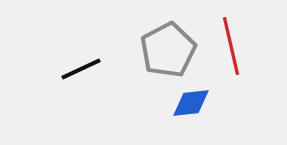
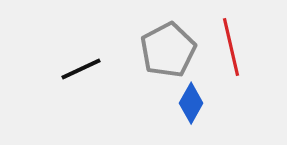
red line: moved 1 px down
blue diamond: rotated 54 degrees counterclockwise
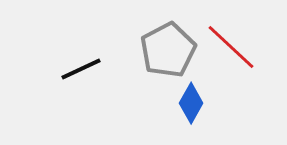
red line: rotated 34 degrees counterclockwise
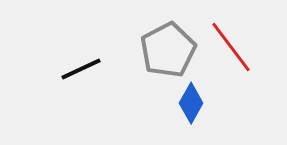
red line: rotated 10 degrees clockwise
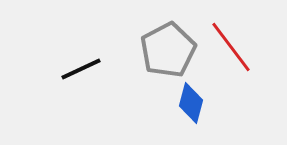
blue diamond: rotated 15 degrees counterclockwise
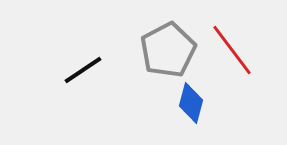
red line: moved 1 px right, 3 px down
black line: moved 2 px right, 1 px down; rotated 9 degrees counterclockwise
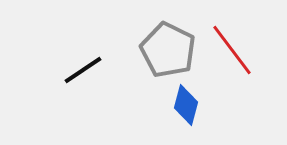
gray pentagon: rotated 18 degrees counterclockwise
blue diamond: moved 5 px left, 2 px down
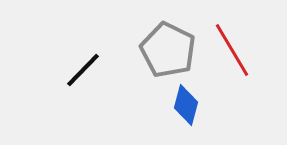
red line: rotated 6 degrees clockwise
black line: rotated 12 degrees counterclockwise
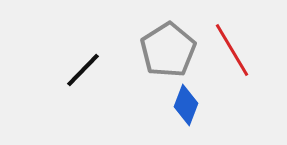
gray pentagon: rotated 14 degrees clockwise
blue diamond: rotated 6 degrees clockwise
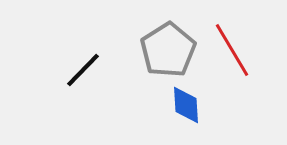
blue diamond: rotated 24 degrees counterclockwise
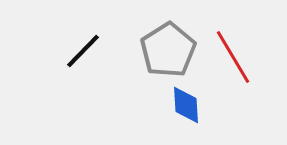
red line: moved 1 px right, 7 px down
black line: moved 19 px up
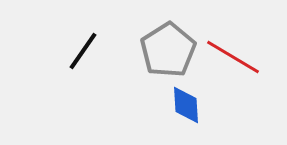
black line: rotated 9 degrees counterclockwise
red line: rotated 28 degrees counterclockwise
